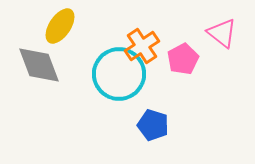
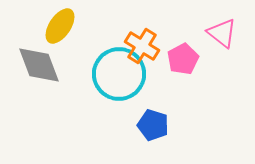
orange cross: rotated 24 degrees counterclockwise
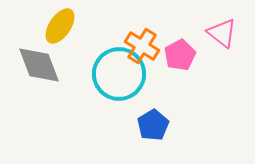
pink pentagon: moved 3 px left, 4 px up
blue pentagon: rotated 24 degrees clockwise
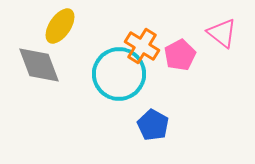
blue pentagon: rotated 12 degrees counterclockwise
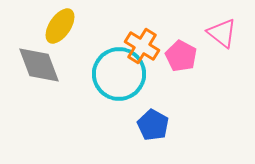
pink pentagon: moved 1 px right, 1 px down; rotated 16 degrees counterclockwise
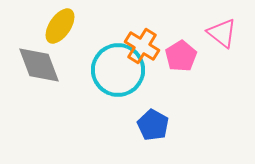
pink pentagon: rotated 12 degrees clockwise
cyan circle: moved 1 px left, 4 px up
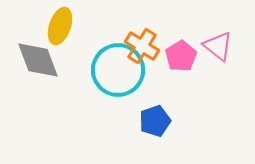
yellow ellipse: rotated 15 degrees counterclockwise
pink triangle: moved 4 px left, 13 px down
gray diamond: moved 1 px left, 5 px up
blue pentagon: moved 2 px right, 4 px up; rotated 24 degrees clockwise
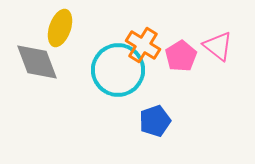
yellow ellipse: moved 2 px down
orange cross: moved 1 px right, 1 px up
gray diamond: moved 1 px left, 2 px down
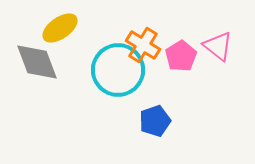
yellow ellipse: rotated 36 degrees clockwise
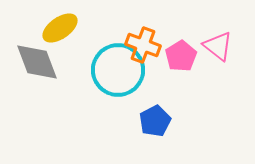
orange cross: rotated 12 degrees counterclockwise
blue pentagon: rotated 8 degrees counterclockwise
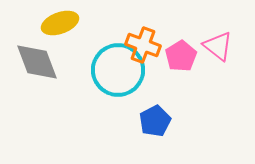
yellow ellipse: moved 5 px up; rotated 15 degrees clockwise
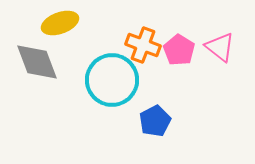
pink triangle: moved 2 px right, 1 px down
pink pentagon: moved 2 px left, 6 px up; rotated 8 degrees counterclockwise
cyan circle: moved 6 px left, 10 px down
